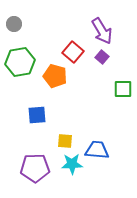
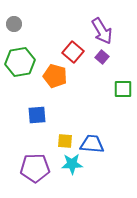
blue trapezoid: moved 5 px left, 6 px up
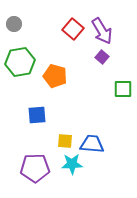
red square: moved 23 px up
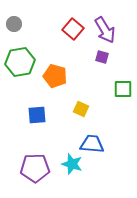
purple arrow: moved 3 px right, 1 px up
purple square: rotated 24 degrees counterclockwise
yellow square: moved 16 px right, 32 px up; rotated 21 degrees clockwise
cyan star: rotated 20 degrees clockwise
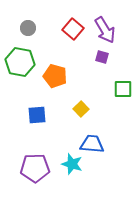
gray circle: moved 14 px right, 4 px down
green hexagon: rotated 20 degrees clockwise
yellow square: rotated 21 degrees clockwise
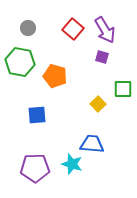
yellow square: moved 17 px right, 5 px up
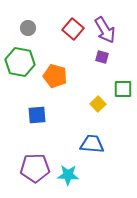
cyan star: moved 4 px left, 11 px down; rotated 15 degrees counterclockwise
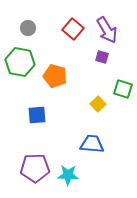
purple arrow: moved 2 px right
green square: rotated 18 degrees clockwise
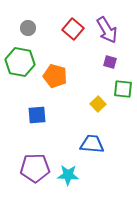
purple square: moved 8 px right, 5 px down
green square: rotated 12 degrees counterclockwise
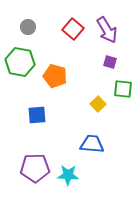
gray circle: moved 1 px up
